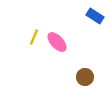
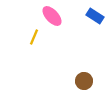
pink ellipse: moved 5 px left, 26 px up
brown circle: moved 1 px left, 4 px down
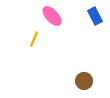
blue rectangle: rotated 30 degrees clockwise
yellow line: moved 2 px down
